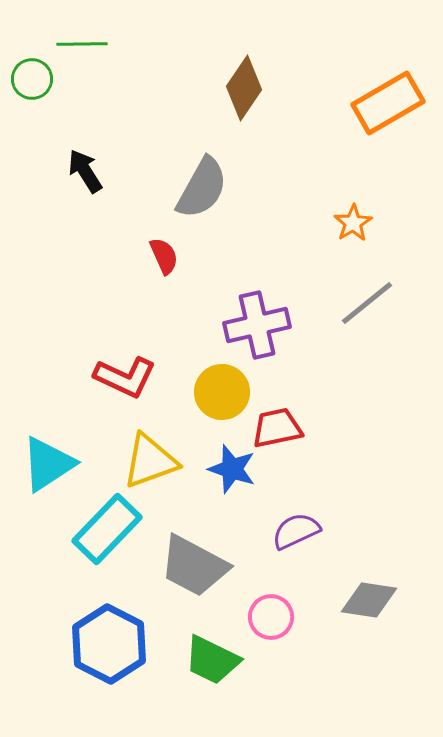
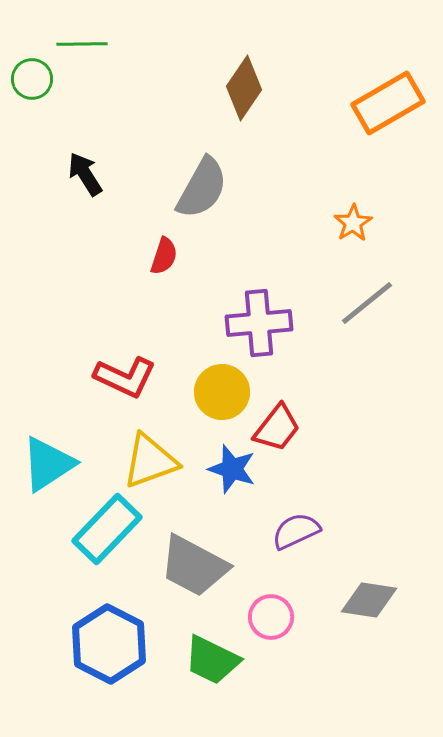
black arrow: moved 3 px down
red semicircle: rotated 42 degrees clockwise
purple cross: moved 2 px right, 2 px up; rotated 8 degrees clockwise
red trapezoid: rotated 140 degrees clockwise
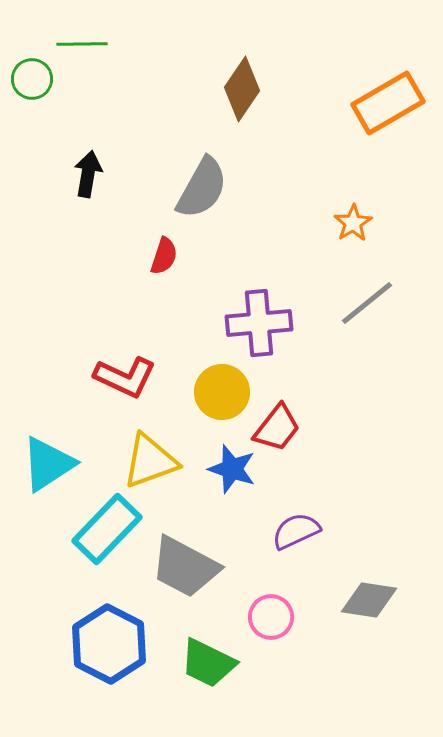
brown diamond: moved 2 px left, 1 px down
black arrow: moved 3 px right; rotated 42 degrees clockwise
gray trapezoid: moved 9 px left, 1 px down
green trapezoid: moved 4 px left, 3 px down
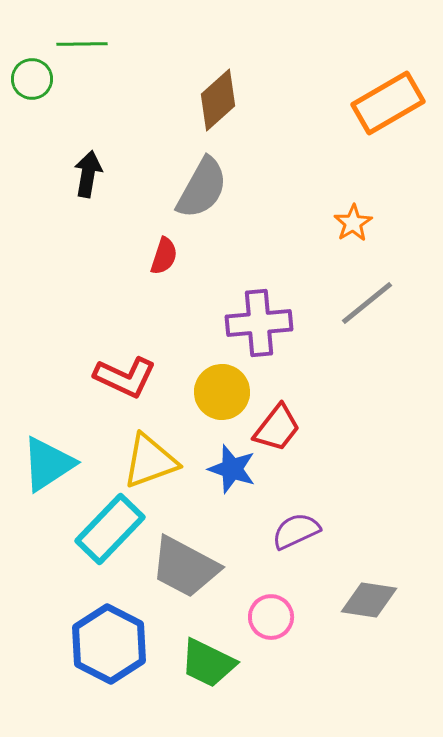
brown diamond: moved 24 px left, 11 px down; rotated 14 degrees clockwise
cyan rectangle: moved 3 px right
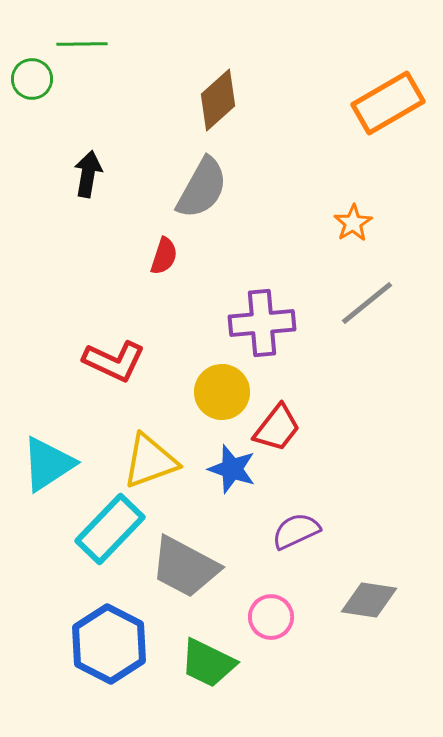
purple cross: moved 3 px right
red L-shape: moved 11 px left, 16 px up
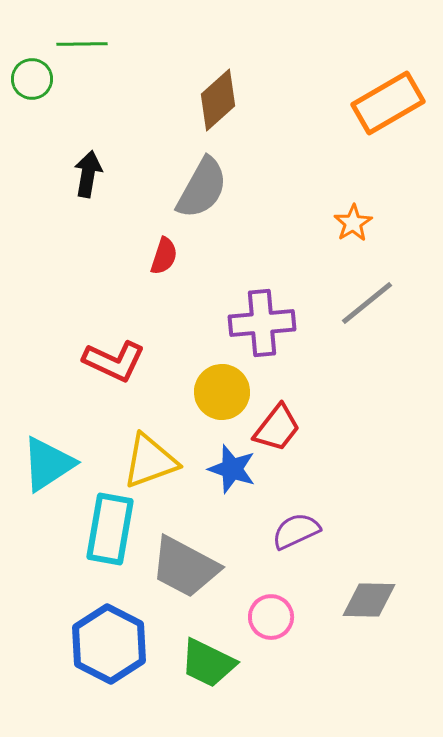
cyan rectangle: rotated 34 degrees counterclockwise
gray diamond: rotated 8 degrees counterclockwise
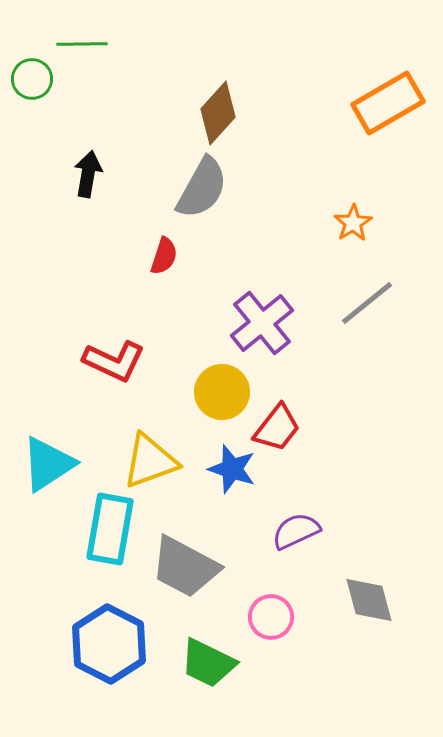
brown diamond: moved 13 px down; rotated 6 degrees counterclockwise
purple cross: rotated 34 degrees counterclockwise
gray diamond: rotated 74 degrees clockwise
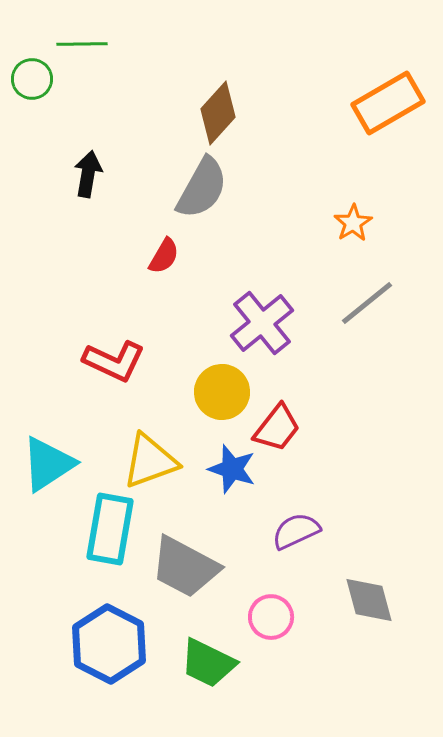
red semicircle: rotated 12 degrees clockwise
